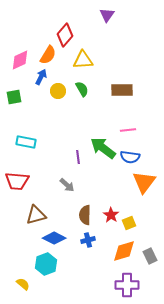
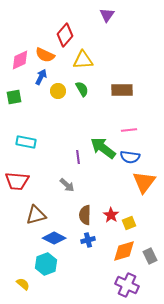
orange semicircle: moved 3 px left; rotated 84 degrees clockwise
pink line: moved 1 px right
purple cross: rotated 25 degrees clockwise
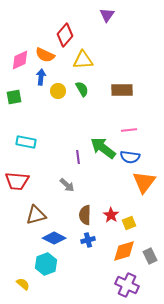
blue arrow: rotated 21 degrees counterclockwise
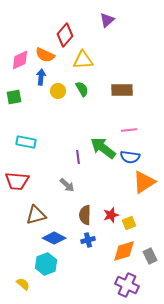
purple triangle: moved 5 px down; rotated 14 degrees clockwise
orange triangle: rotated 20 degrees clockwise
red star: rotated 21 degrees clockwise
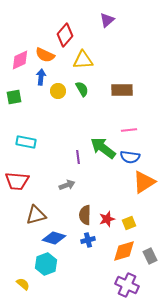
gray arrow: rotated 63 degrees counterclockwise
red star: moved 4 px left, 4 px down
blue diamond: rotated 10 degrees counterclockwise
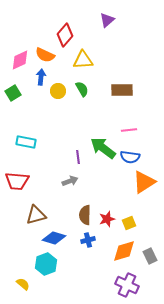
green square: moved 1 px left, 4 px up; rotated 21 degrees counterclockwise
gray arrow: moved 3 px right, 4 px up
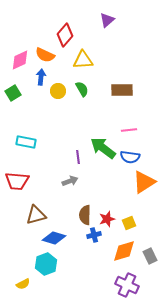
blue cross: moved 6 px right, 5 px up
yellow semicircle: rotated 112 degrees clockwise
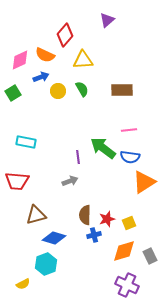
blue arrow: rotated 63 degrees clockwise
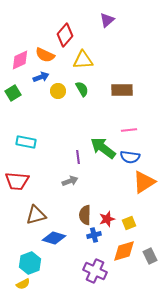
cyan hexagon: moved 16 px left, 1 px up
purple cross: moved 32 px left, 14 px up
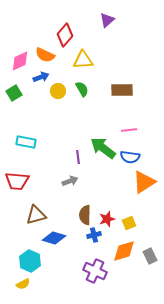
pink diamond: moved 1 px down
green square: moved 1 px right
cyan hexagon: moved 2 px up; rotated 15 degrees counterclockwise
